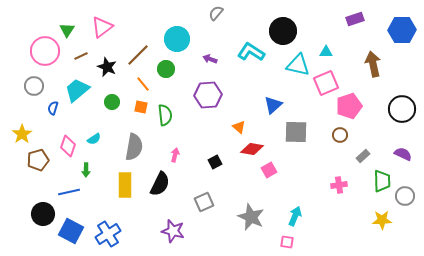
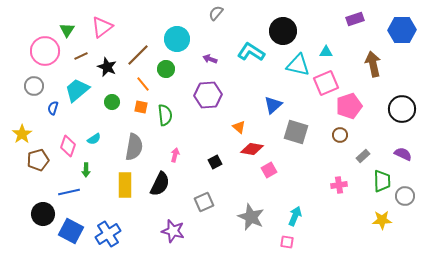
gray square at (296, 132): rotated 15 degrees clockwise
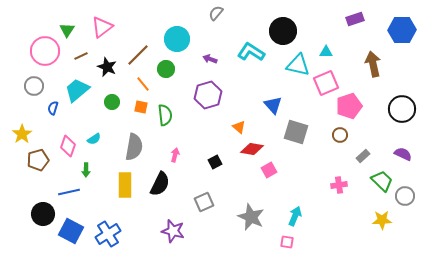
purple hexagon at (208, 95): rotated 12 degrees counterclockwise
blue triangle at (273, 105): rotated 30 degrees counterclockwise
green trapezoid at (382, 181): rotated 45 degrees counterclockwise
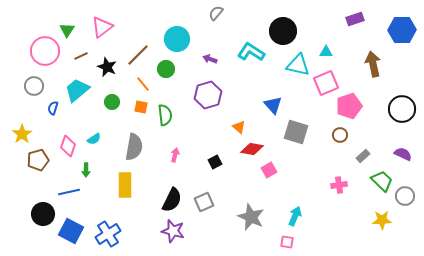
black semicircle at (160, 184): moved 12 px right, 16 px down
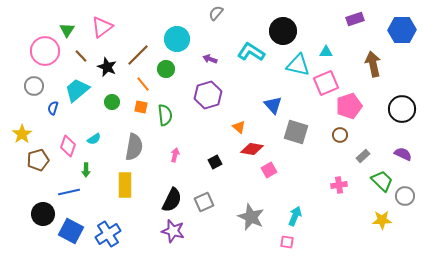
brown line at (81, 56): rotated 72 degrees clockwise
